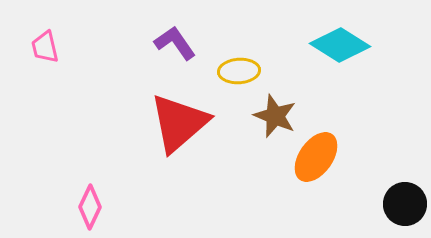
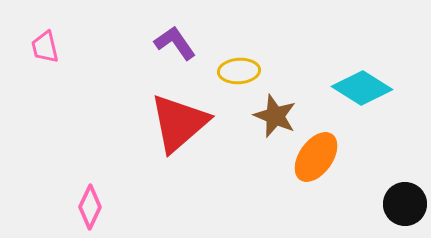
cyan diamond: moved 22 px right, 43 px down
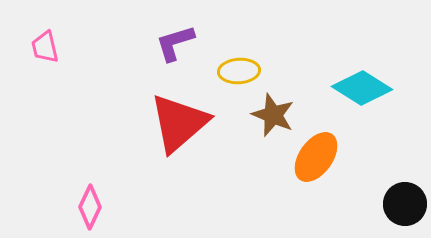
purple L-shape: rotated 72 degrees counterclockwise
brown star: moved 2 px left, 1 px up
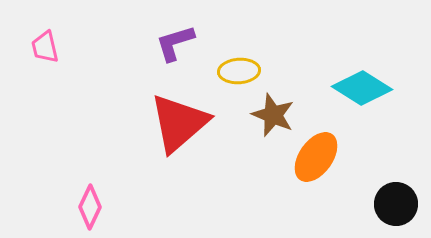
black circle: moved 9 px left
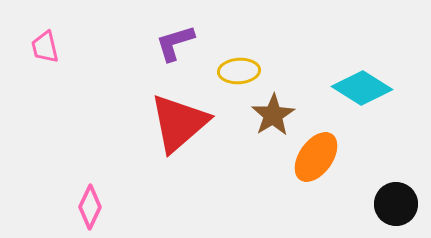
brown star: rotated 18 degrees clockwise
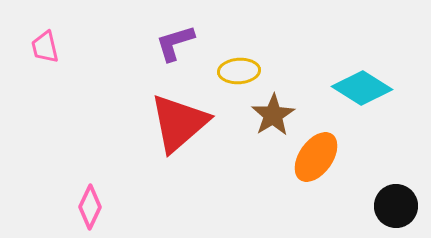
black circle: moved 2 px down
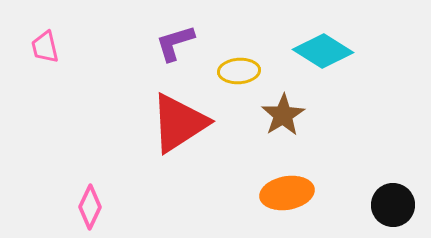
cyan diamond: moved 39 px left, 37 px up
brown star: moved 10 px right
red triangle: rotated 8 degrees clockwise
orange ellipse: moved 29 px left, 36 px down; rotated 45 degrees clockwise
black circle: moved 3 px left, 1 px up
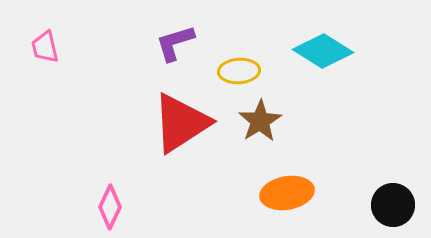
brown star: moved 23 px left, 6 px down
red triangle: moved 2 px right
pink diamond: moved 20 px right
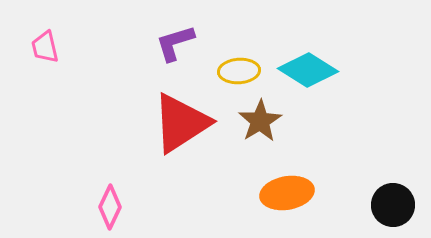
cyan diamond: moved 15 px left, 19 px down
